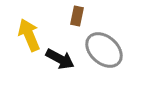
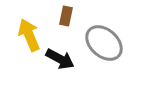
brown rectangle: moved 11 px left
gray ellipse: moved 7 px up
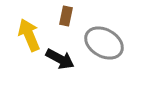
gray ellipse: rotated 12 degrees counterclockwise
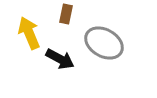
brown rectangle: moved 2 px up
yellow arrow: moved 2 px up
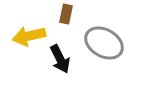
yellow arrow: moved 3 px down; rotated 80 degrees counterclockwise
black arrow: rotated 36 degrees clockwise
